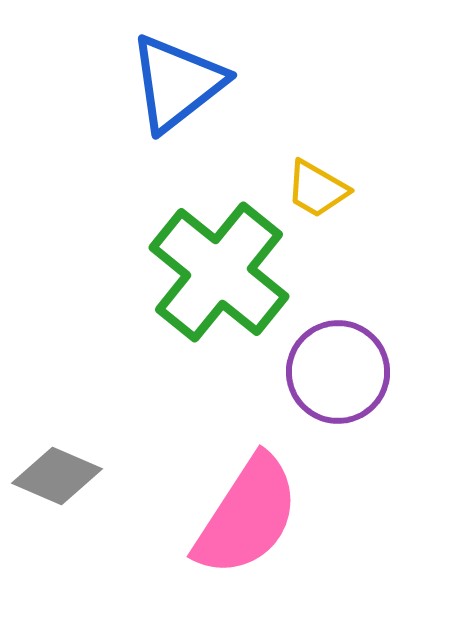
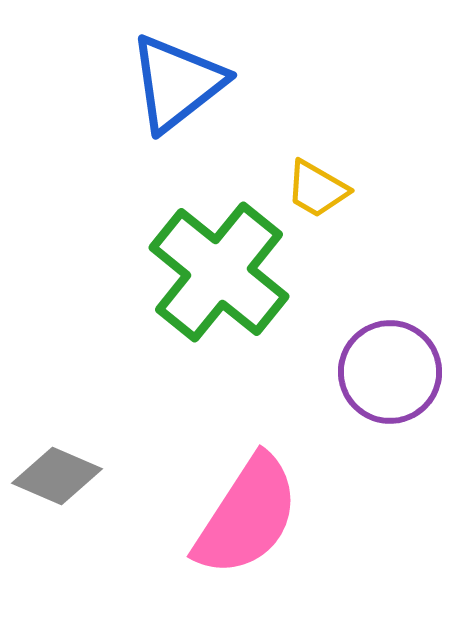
purple circle: moved 52 px right
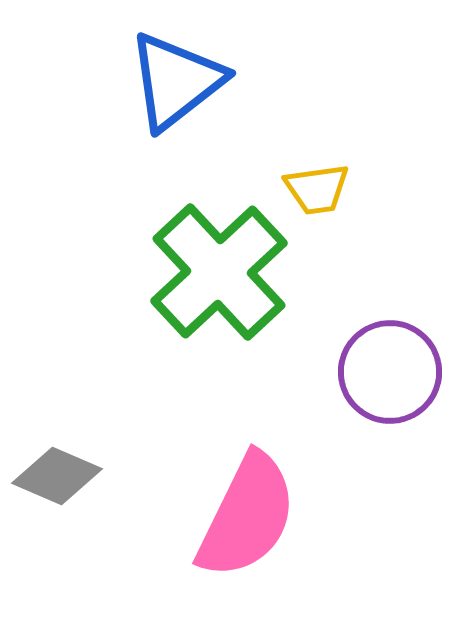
blue triangle: moved 1 px left, 2 px up
yellow trapezoid: rotated 38 degrees counterclockwise
green cross: rotated 8 degrees clockwise
pink semicircle: rotated 7 degrees counterclockwise
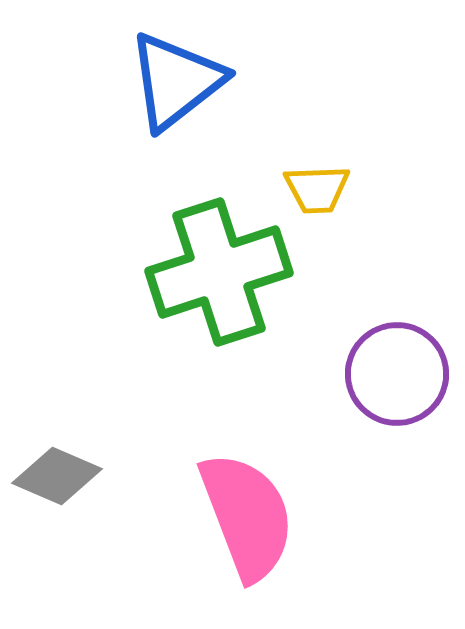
yellow trapezoid: rotated 6 degrees clockwise
green cross: rotated 25 degrees clockwise
purple circle: moved 7 px right, 2 px down
pink semicircle: rotated 47 degrees counterclockwise
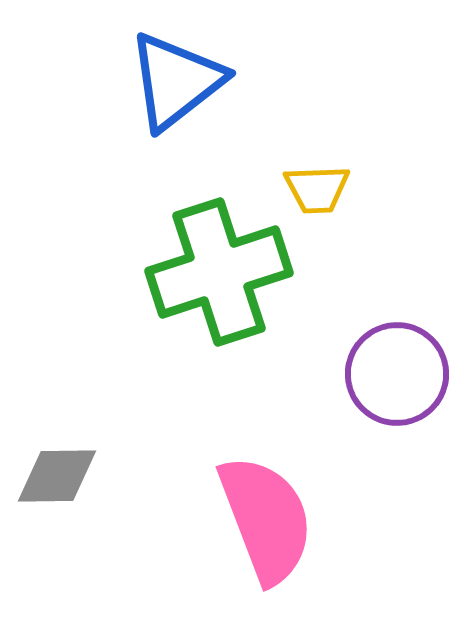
gray diamond: rotated 24 degrees counterclockwise
pink semicircle: moved 19 px right, 3 px down
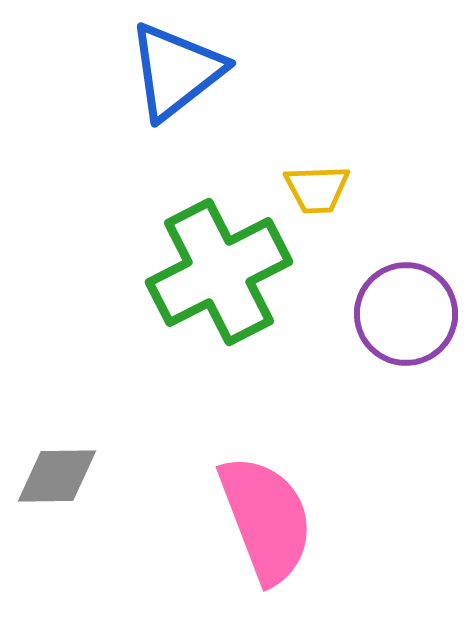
blue triangle: moved 10 px up
green cross: rotated 9 degrees counterclockwise
purple circle: moved 9 px right, 60 px up
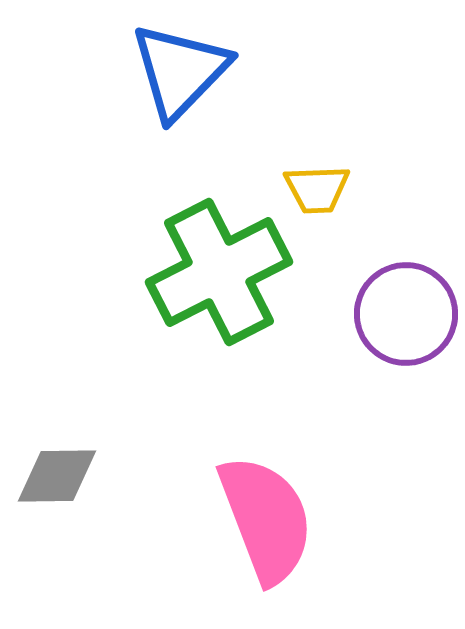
blue triangle: moved 4 px right; rotated 8 degrees counterclockwise
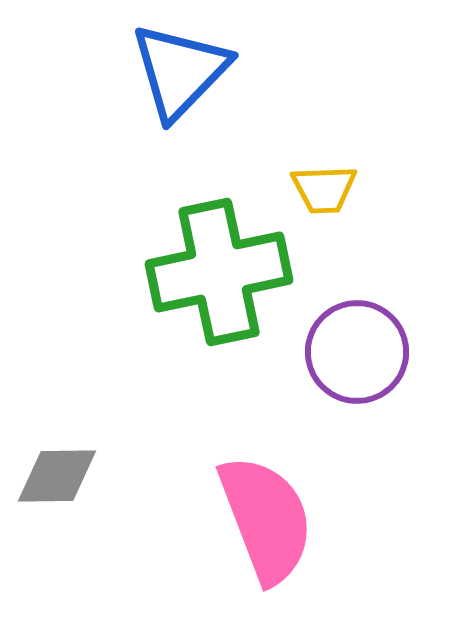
yellow trapezoid: moved 7 px right
green cross: rotated 15 degrees clockwise
purple circle: moved 49 px left, 38 px down
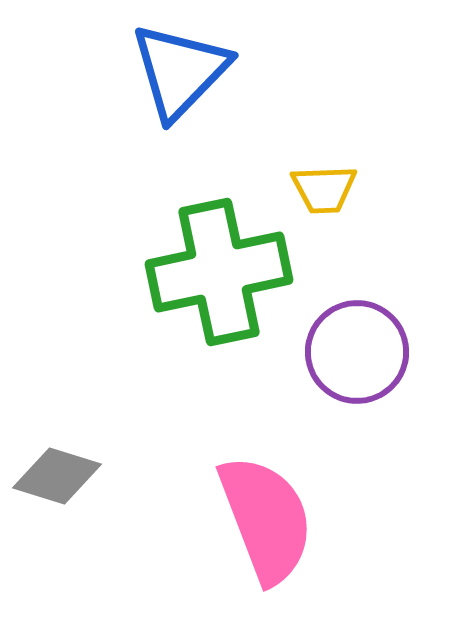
gray diamond: rotated 18 degrees clockwise
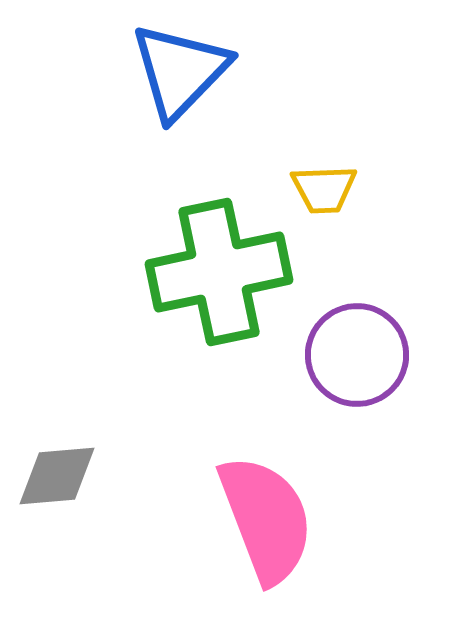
purple circle: moved 3 px down
gray diamond: rotated 22 degrees counterclockwise
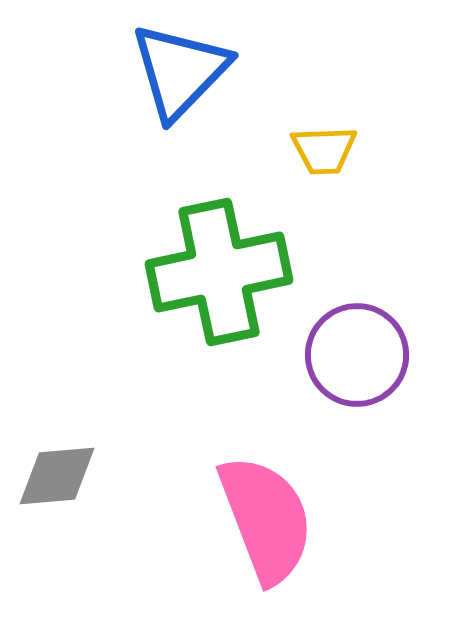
yellow trapezoid: moved 39 px up
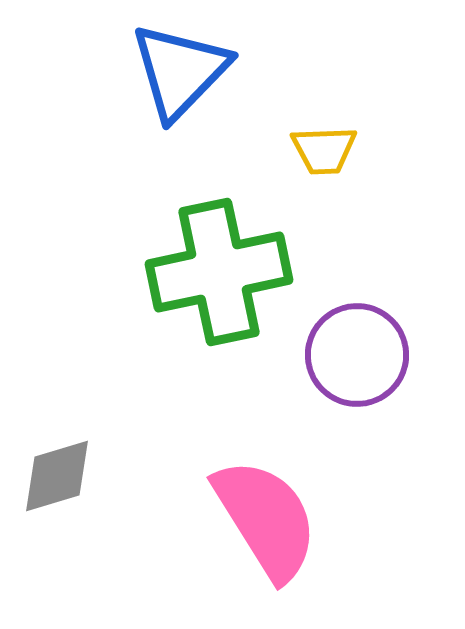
gray diamond: rotated 12 degrees counterclockwise
pink semicircle: rotated 11 degrees counterclockwise
